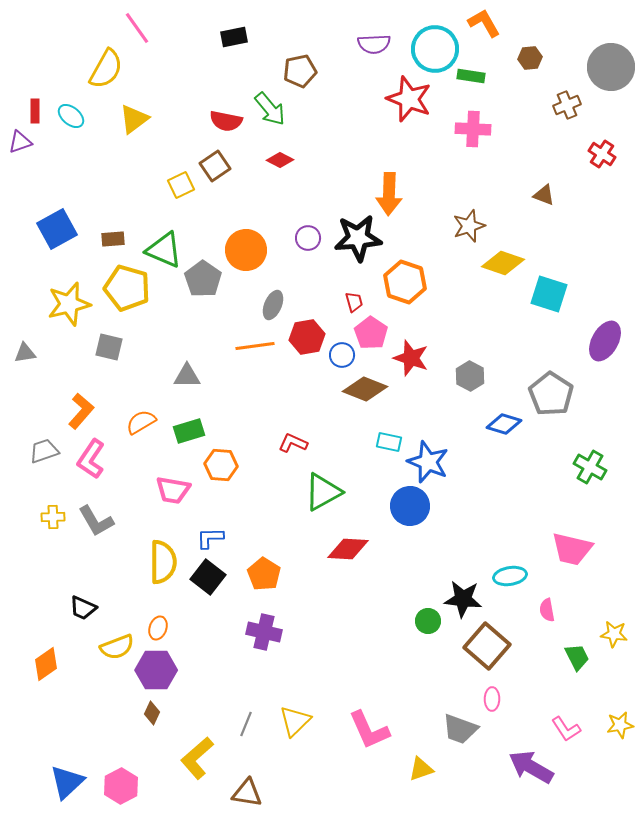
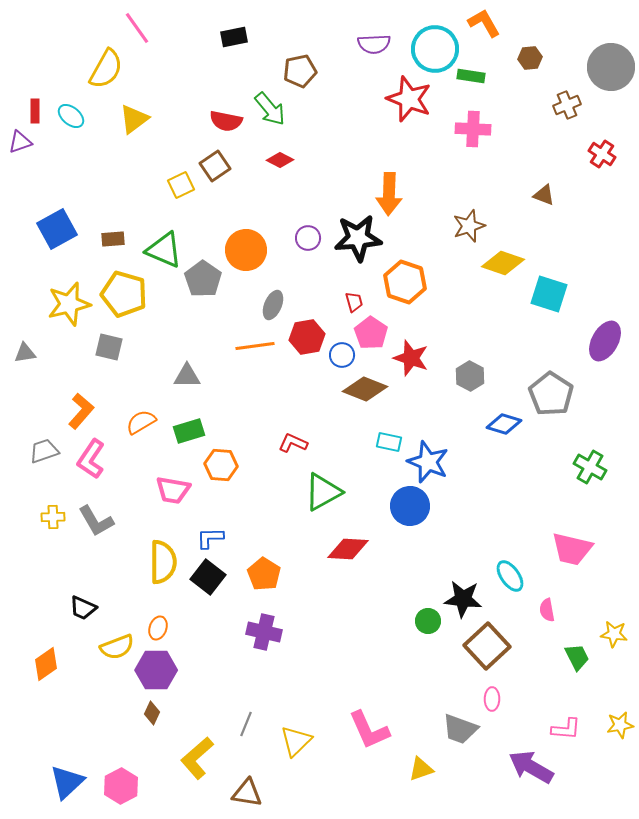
yellow pentagon at (127, 288): moved 3 px left, 6 px down
cyan ellipse at (510, 576): rotated 64 degrees clockwise
brown square at (487, 646): rotated 6 degrees clockwise
yellow triangle at (295, 721): moved 1 px right, 20 px down
pink L-shape at (566, 729): rotated 52 degrees counterclockwise
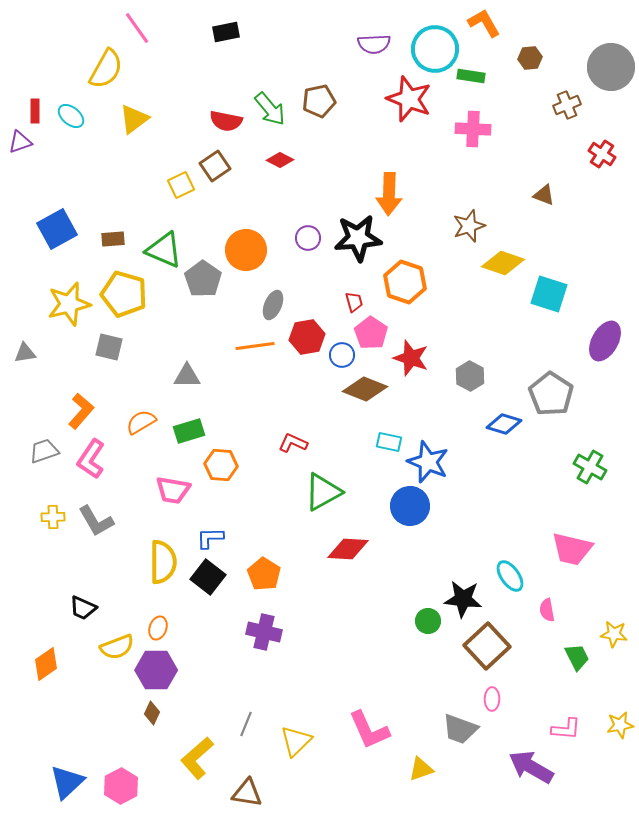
black rectangle at (234, 37): moved 8 px left, 5 px up
brown pentagon at (300, 71): moved 19 px right, 30 px down
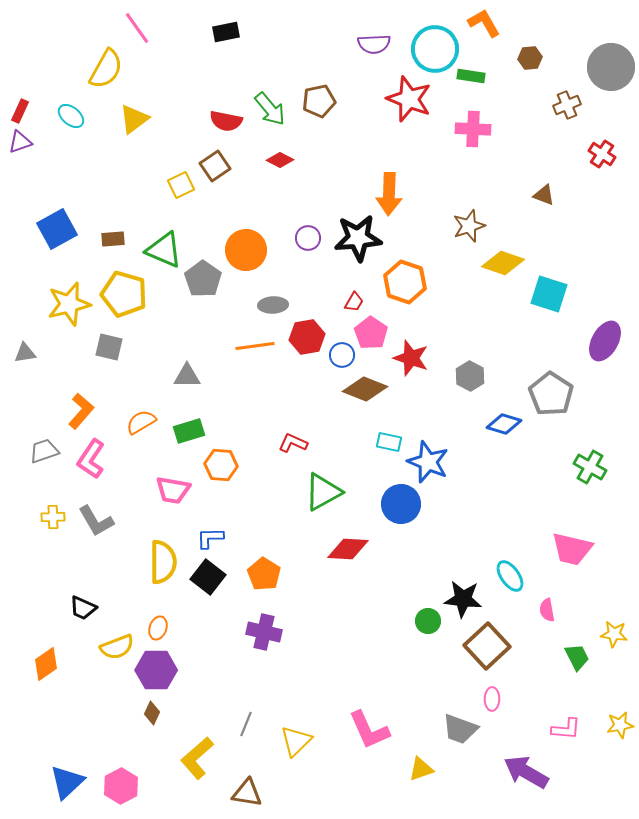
red rectangle at (35, 111): moved 15 px left; rotated 25 degrees clockwise
red trapezoid at (354, 302): rotated 45 degrees clockwise
gray ellipse at (273, 305): rotated 64 degrees clockwise
blue circle at (410, 506): moved 9 px left, 2 px up
purple arrow at (531, 767): moved 5 px left, 5 px down
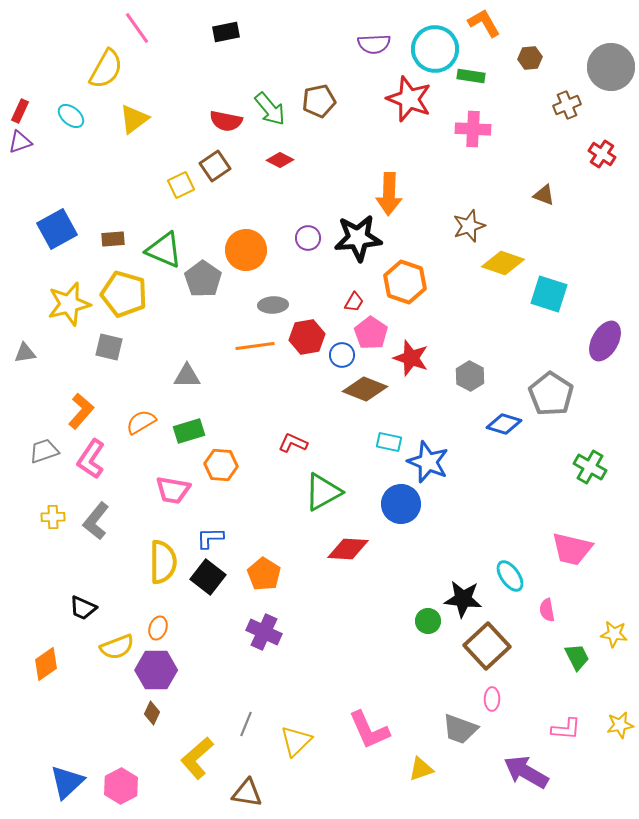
gray L-shape at (96, 521): rotated 69 degrees clockwise
purple cross at (264, 632): rotated 12 degrees clockwise
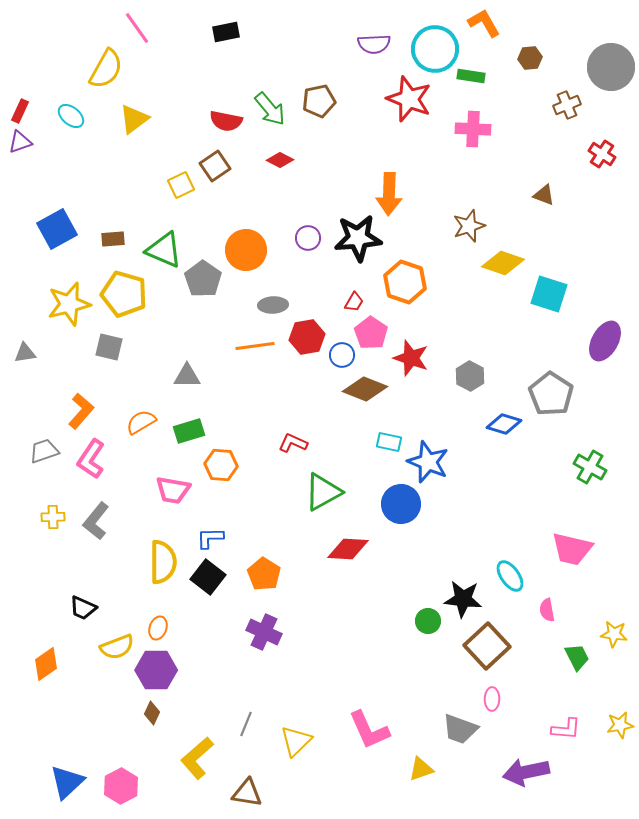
purple arrow at (526, 772): rotated 42 degrees counterclockwise
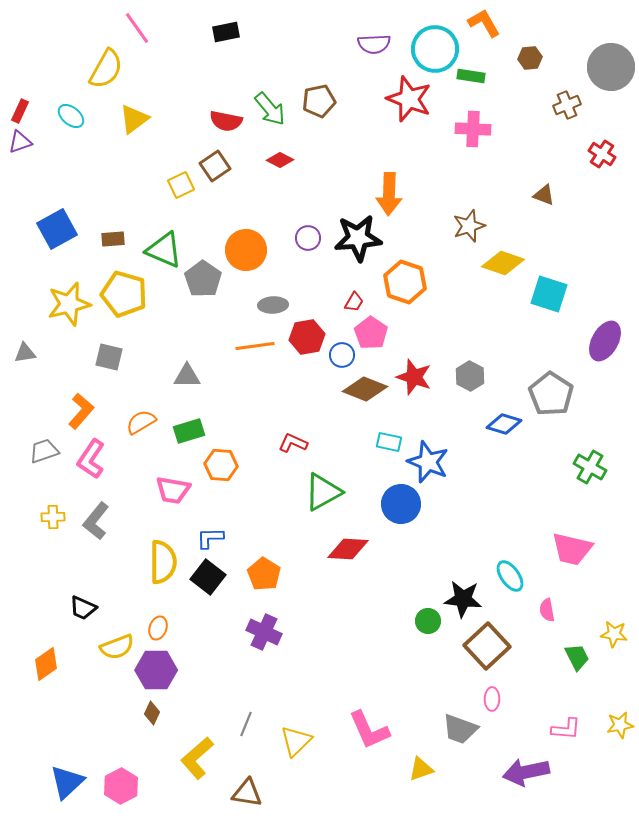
gray square at (109, 347): moved 10 px down
red star at (411, 358): moved 3 px right, 19 px down
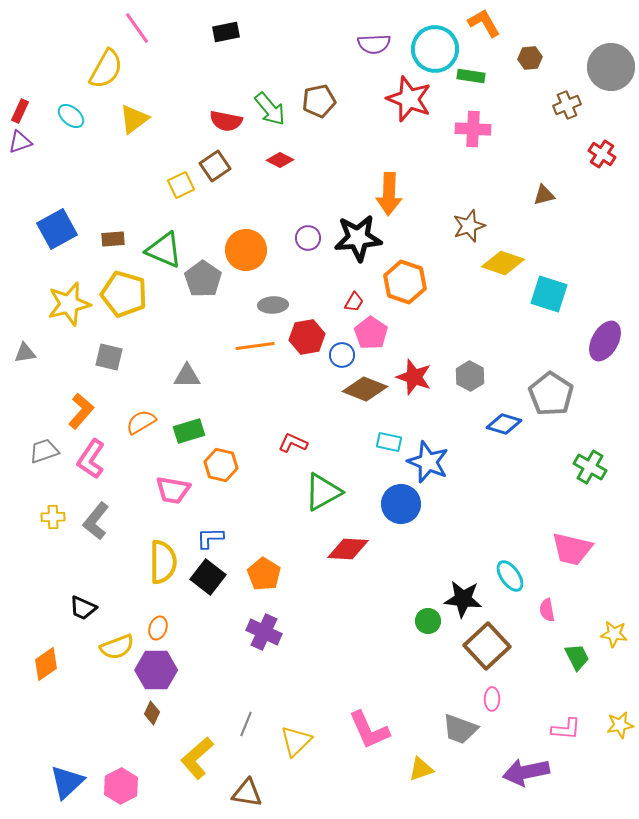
brown triangle at (544, 195): rotated 35 degrees counterclockwise
orange hexagon at (221, 465): rotated 8 degrees clockwise
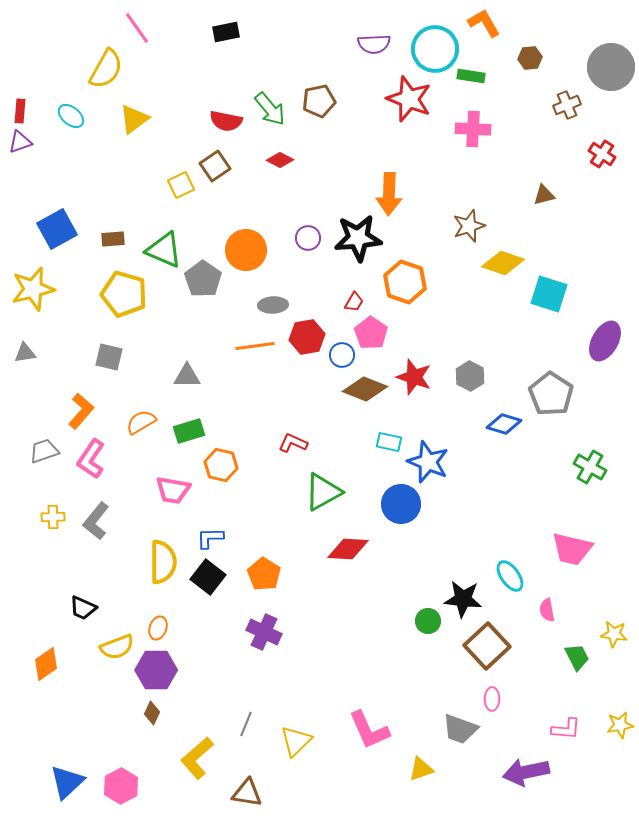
red rectangle at (20, 111): rotated 20 degrees counterclockwise
yellow star at (69, 304): moved 36 px left, 15 px up
